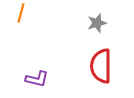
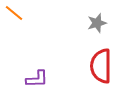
orange line: moved 7 px left; rotated 66 degrees counterclockwise
purple L-shape: rotated 15 degrees counterclockwise
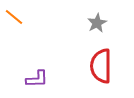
orange line: moved 4 px down
gray star: rotated 12 degrees counterclockwise
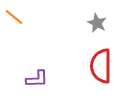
gray star: rotated 18 degrees counterclockwise
